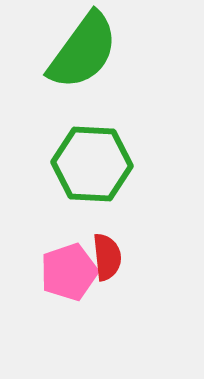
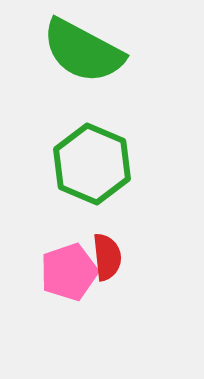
green semicircle: rotated 82 degrees clockwise
green hexagon: rotated 20 degrees clockwise
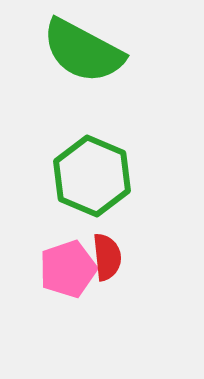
green hexagon: moved 12 px down
pink pentagon: moved 1 px left, 3 px up
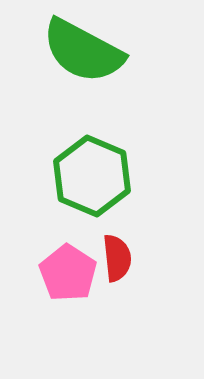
red semicircle: moved 10 px right, 1 px down
pink pentagon: moved 4 px down; rotated 20 degrees counterclockwise
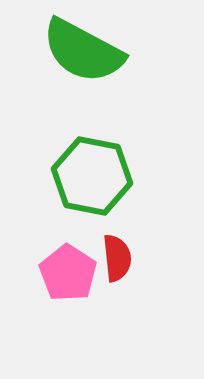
green hexagon: rotated 12 degrees counterclockwise
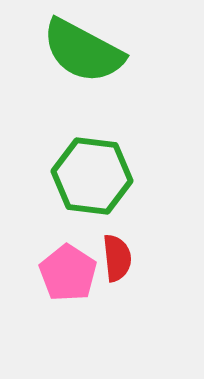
green hexagon: rotated 4 degrees counterclockwise
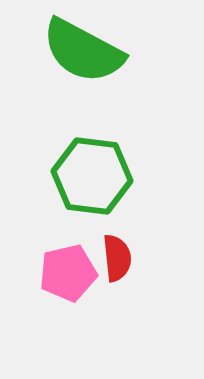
pink pentagon: rotated 26 degrees clockwise
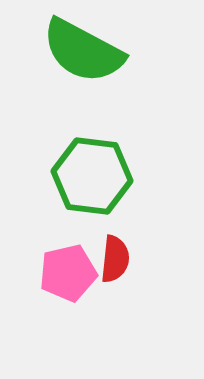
red semicircle: moved 2 px left, 1 px down; rotated 12 degrees clockwise
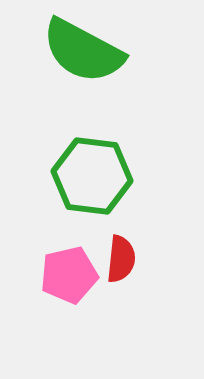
red semicircle: moved 6 px right
pink pentagon: moved 1 px right, 2 px down
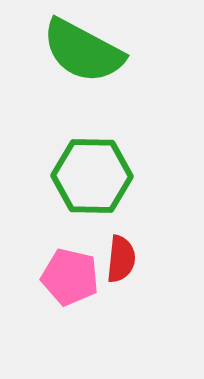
green hexagon: rotated 6 degrees counterclockwise
pink pentagon: moved 1 px right, 2 px down; rotated 26 degrees clockwise
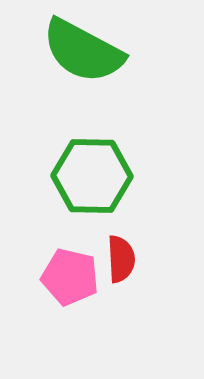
red semicircle: rotated 9 degrees counterclockwise
